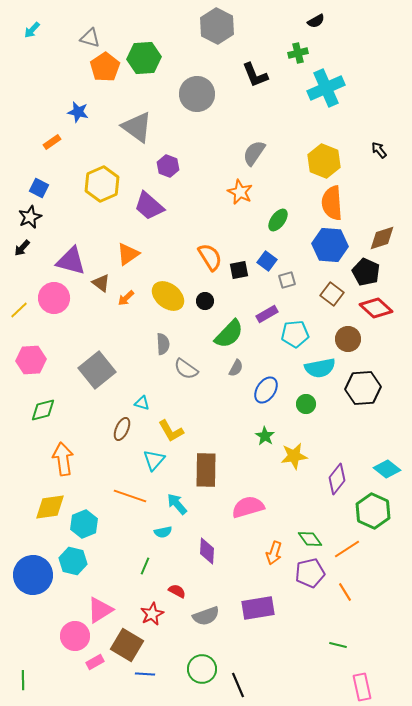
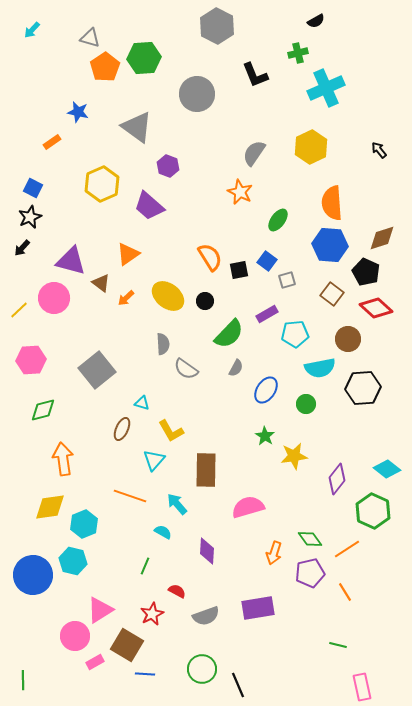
yellow hexagon at (324, 161): moved 13 px left, 14 px up; rotated 12 degrees clockwise
blue square at (39, 188): moved 6 px left
cyan semicircle at (163, 532): rotated 138 degrees counterclockwise
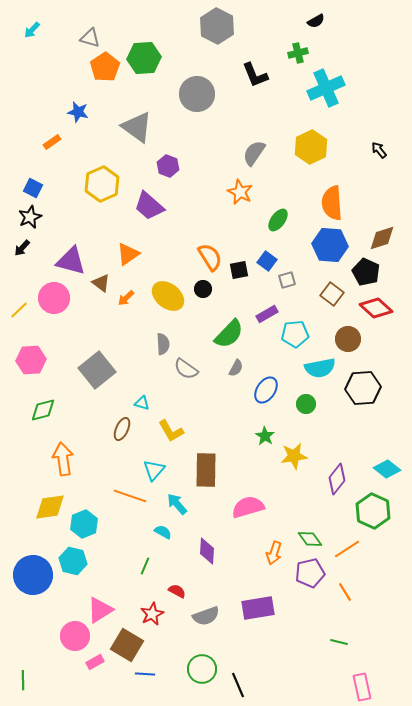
black circle at (205, 301): moved 2 px left, 12 px up
cyan triangle at (154, 460): moved 10 px down
green line at (338, 645): moved 1 px right, 3 px up
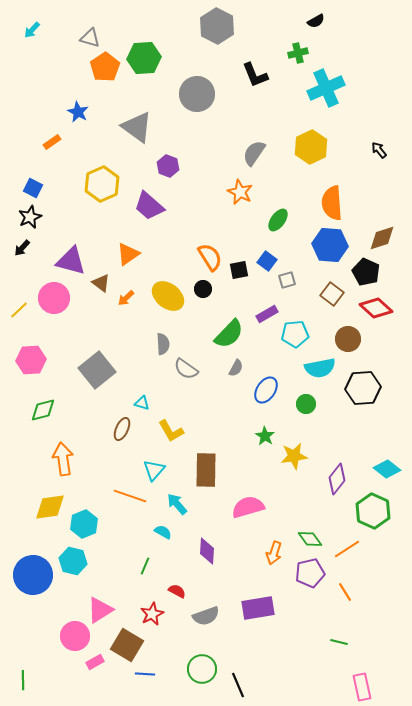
blue star at (78, 112): rotated 15 degrees clockwise
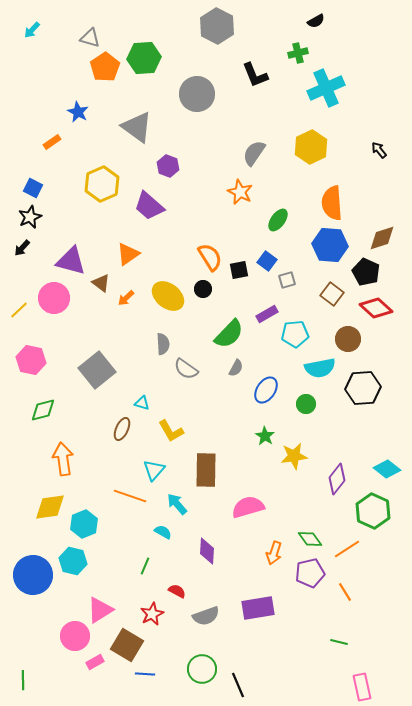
pink hexagon at (31, 360): rotated 16 degrees clockwise
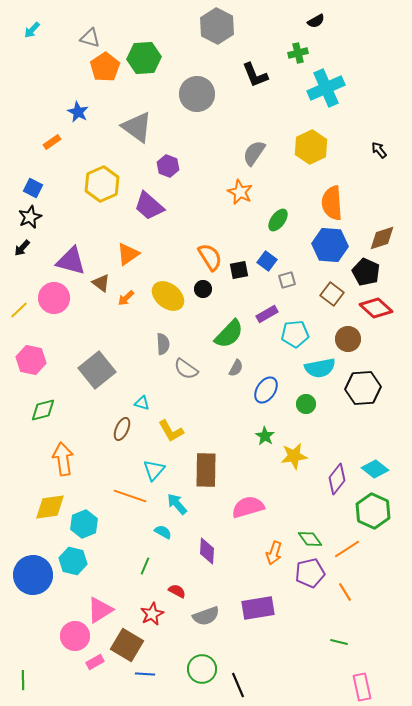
cyan diamond at (387, 469): moved 12 px left
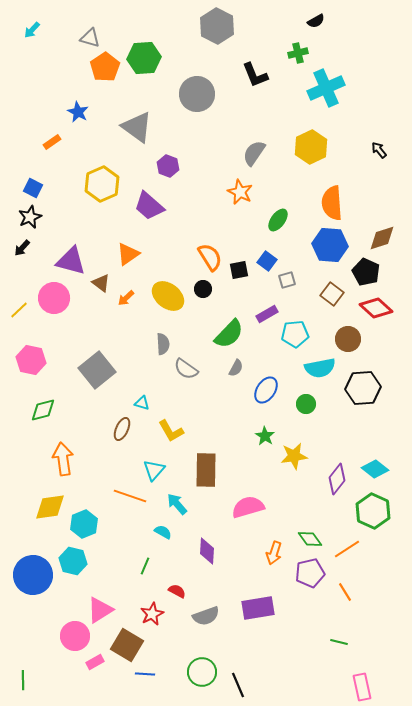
green circle at (202, 669): moved 3 px down
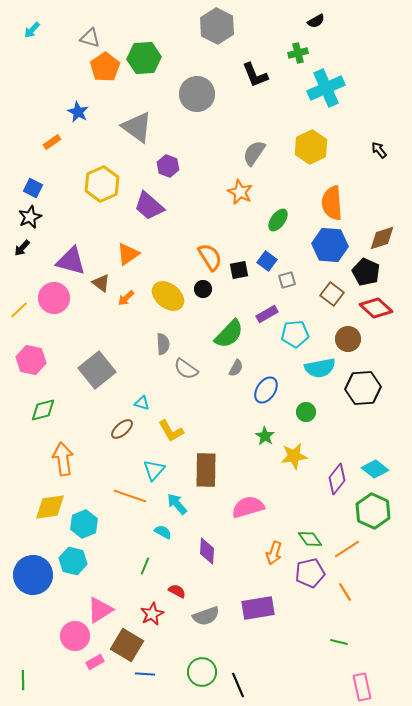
green circle at (306, 404): moved 8 px down
brown ellipse at (122, 429): rotated 25 degrees clockwise
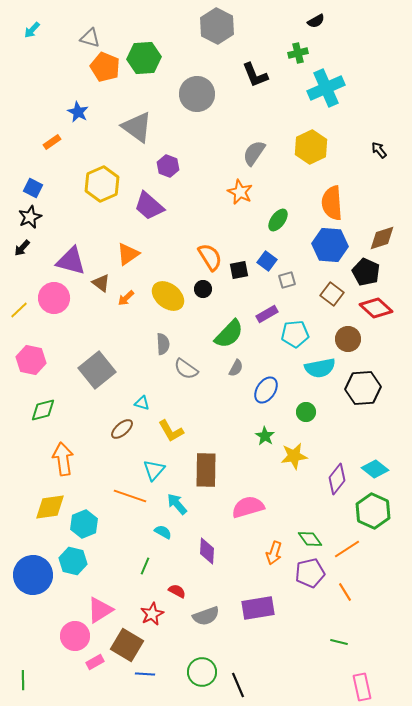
orange pentagon at (105, 67): rotated 16 degrees counterclockwise
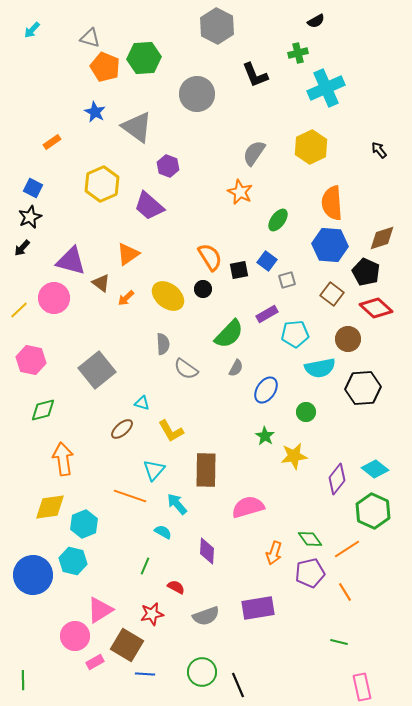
blue star at (78, 112): moved 17 px right
red semicircle at (177, 591): moved 1 px left, 4 px up
red star at (152, 614): rotated 15 degrees clockwise
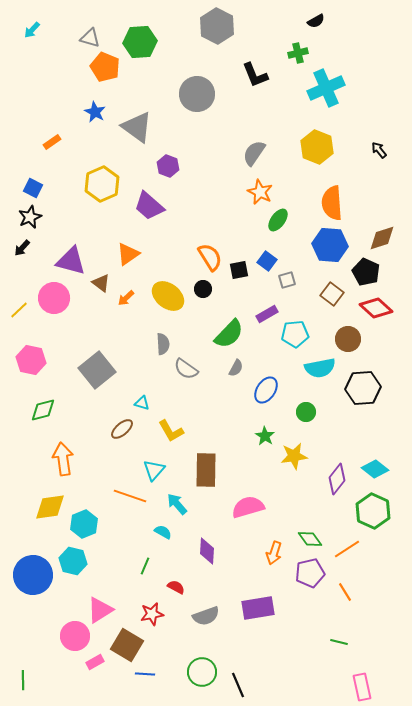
green hexagon at (144, 58): moved 4 px left, 16 px up
yellow hexagon at (311, 147): moved 6 px right; rotated 12 degrees counterclockwise
orange star at (240, 192): moved 20 px right
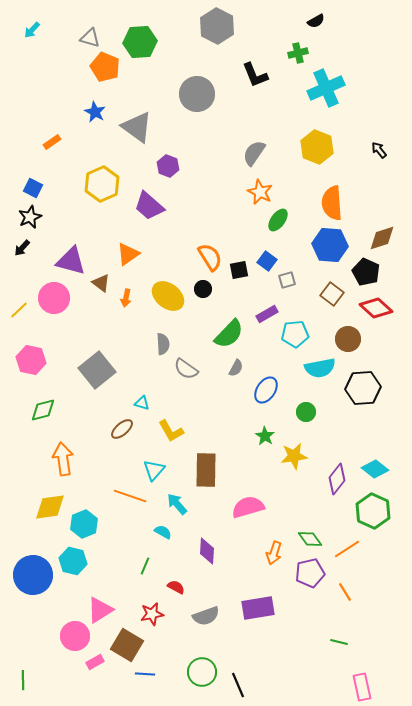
orange arrow at (126, 298): rotated 36 degrees counterclockwise
